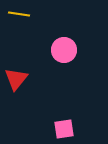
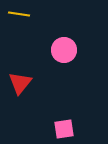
red triangle: moved 4 px right, 4 px down
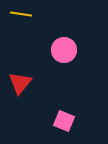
yellow line: moved 2 px right
pink square: moved 8 px up; rotated 30 degrees clockwise
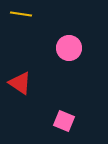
pink circle: moved 5 px right, 2 px up
red triangle: rotated 35 degrees counterclockwise
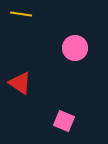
pink circle: moved 6 px right
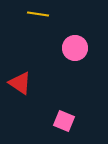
yellow line: moved 17 px right
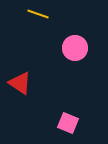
yellow line: rotated 10 degrees clockwise
pink square: moved 4 px right, 2 px down
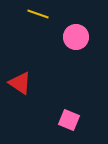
pink circle: moved 1 px right, 11 px up
pink square: moved 1 px right, 3 px up
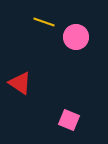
yellow line: moved 6 px right, 8 px down
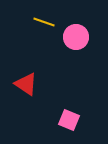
red triangle: moved 6 px right, 1 px down
